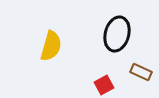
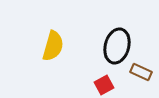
black ellipse: moved 12 px down
yellow semicircle: moved 2 px right
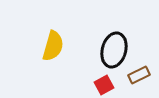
black ellipse: moved 3 px left, 4 px down
brown rectangle: moved 2 px left, 3 px down; rotated 50 degrees counterclockwise
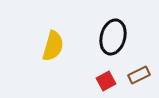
black ellipse: moved 1 px left, 13 px up
red square: moved 2 px right, 4 px up
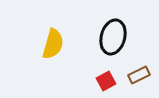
yellow semicircle: moved 2 px up
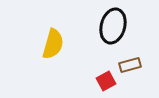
black ellipse: moved 11 px up
brown rectangle: moved 9 px left, 10 px up; rotated 10 degrees clockwise
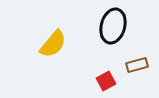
yellow semicircle: rotated 24 degrees clockwise
brown rectangle: moved 7 px right
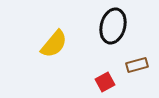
yellow semicircle: moved 1 px right
red square: moved 1 px left, 1 px down
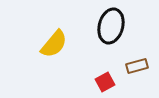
black ellipse: moved 2 px left
brown rectangle: moved 1 px down
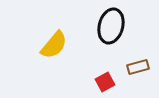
yellow semicircle: moved 1 px down
brown rectangle: moved 1 px right, 1 px down
